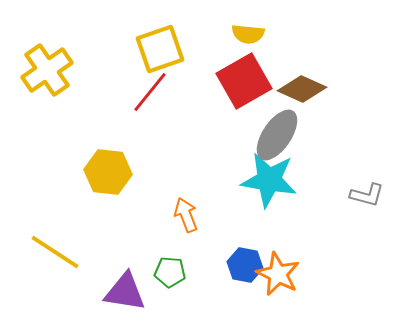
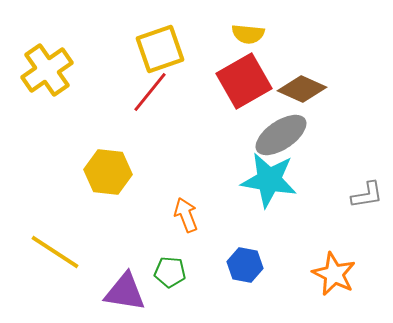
gray ellipse: moved 4 px right; rotated 22 degrees clockwise
gray L-shape: rotated 24 degrees counterclockwise
orange star: moved 56 px right
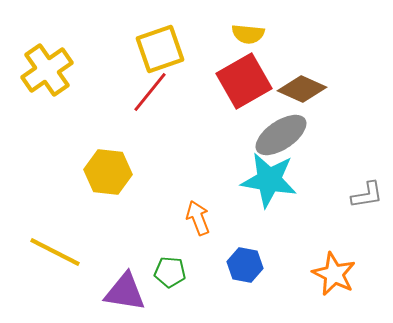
orange arrow: moved 12 px right, 3 px down
yellow line: rotated 6 degrees counterclockwise
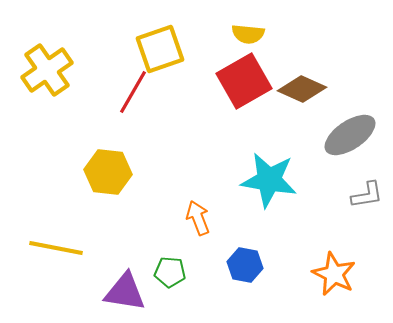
red line: moved 17 px left; rotated 9 degrees counterclockwise
gray ellipse: moved 69 px right
yellow line: moved 1 px right, 4 px up; rotated 16 degrees counterclockwise
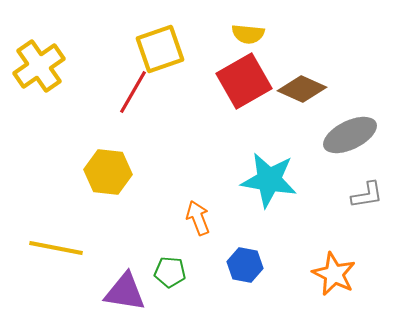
yellow cross: moved 8 px left, 4 px up
gray ellipse: rotated 8 degrees clockwise
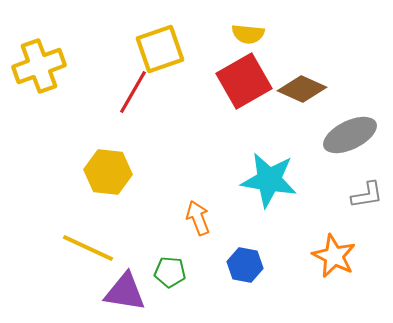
yellow cross: rotated 15 degrees clockwise
yellow line: moved 32 px right; rotated 14 degrees clockwise
orange star: moved 18 px up
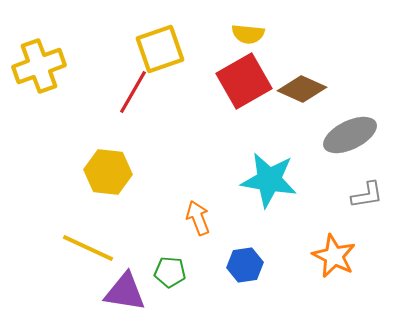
blue hexagon: rotated 20 degrees counterclockwise
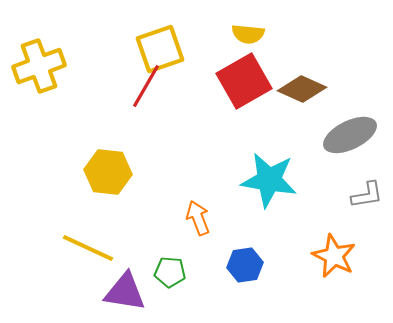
red line: moved 13 px right, 6 px up
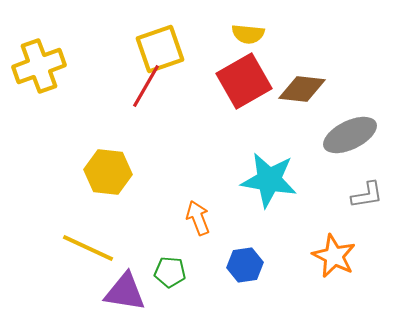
brown diamond: rotated 18 degrees counterclockwise
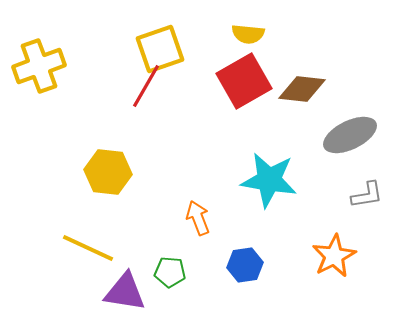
orange star: rotated 18 degrees clockwise
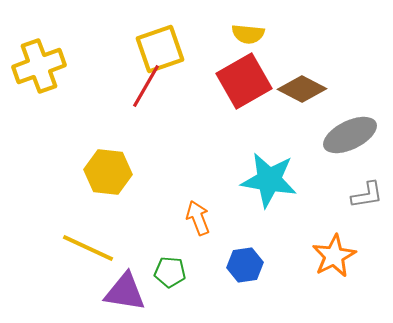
brown diamond: rotated 21 degrees clockwise
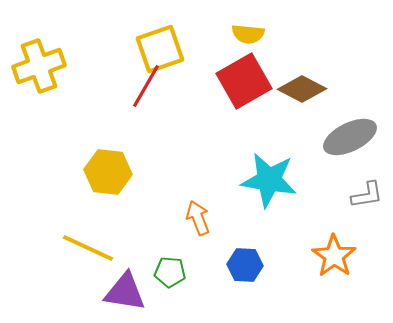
gray ellipse: moved 2 px down
orange star: rotated 9 degrees counterclockwise
blue hexagon: rotated 12 degrees clockwise
